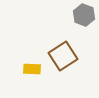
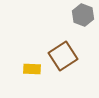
gray hexagon: moved 1 px left
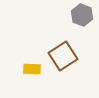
gray hexagon: moved 1 px left
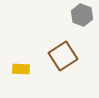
yellow rectangle: moved 11 px left
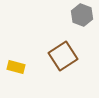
yellow rectangle: moved 5 px left, 2 px up; rotated 12 degrees clockwise
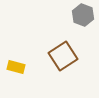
gray hexagon: moved 1 px right
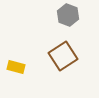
gray hexagon: moved 15 px left
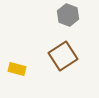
yellow rectangle: moved 1 px right, 2 px down
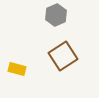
gray hexagon: moved 12 px left; rotated 15 degrees clockwise
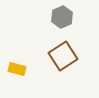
gray hexagon: moved 6 px right, 2 px down
